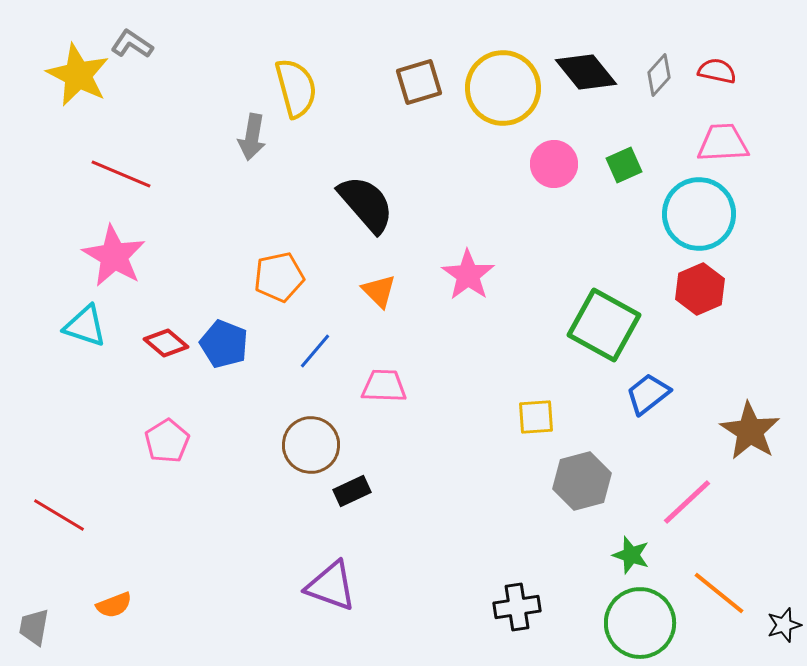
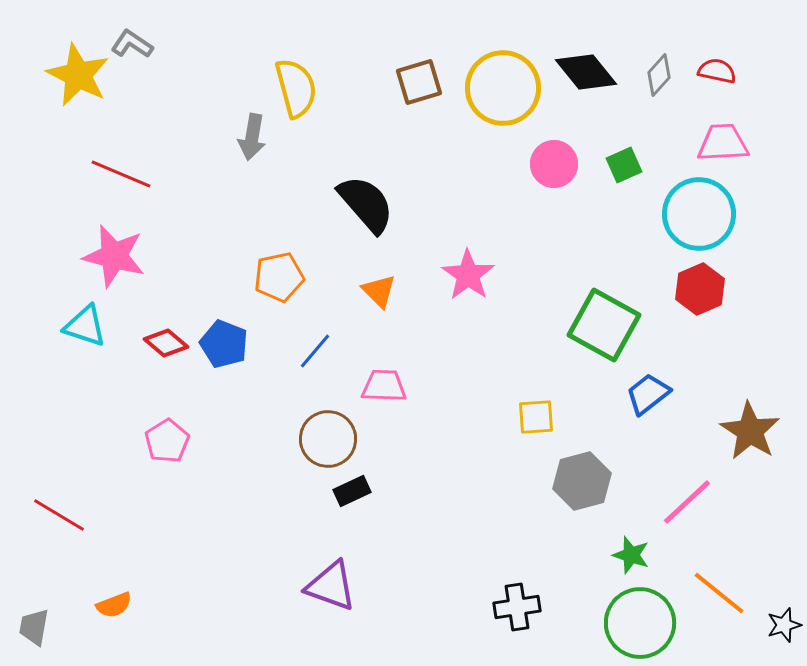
pink star at (114, 256): rotated 16 degrees counterclockwise
brown circle at (311, 445): moved 17 px right, 6 px up
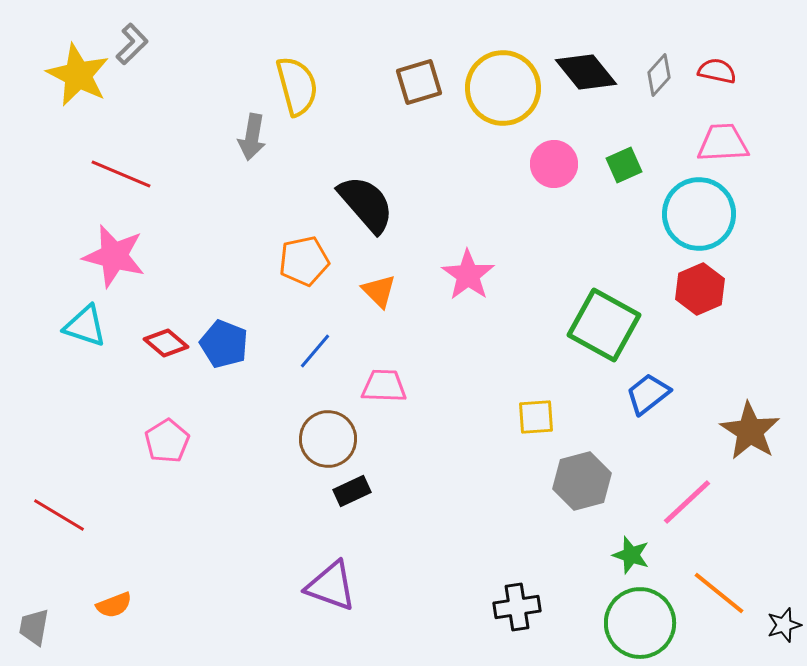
gray L-shape at (132, 44): rotated 102 degrees clockwise
yellow semicircle at (296, 88): moved 1 px right, 2 px up
orange pentagon at (279, 277): moved 25 px right, 16 px up
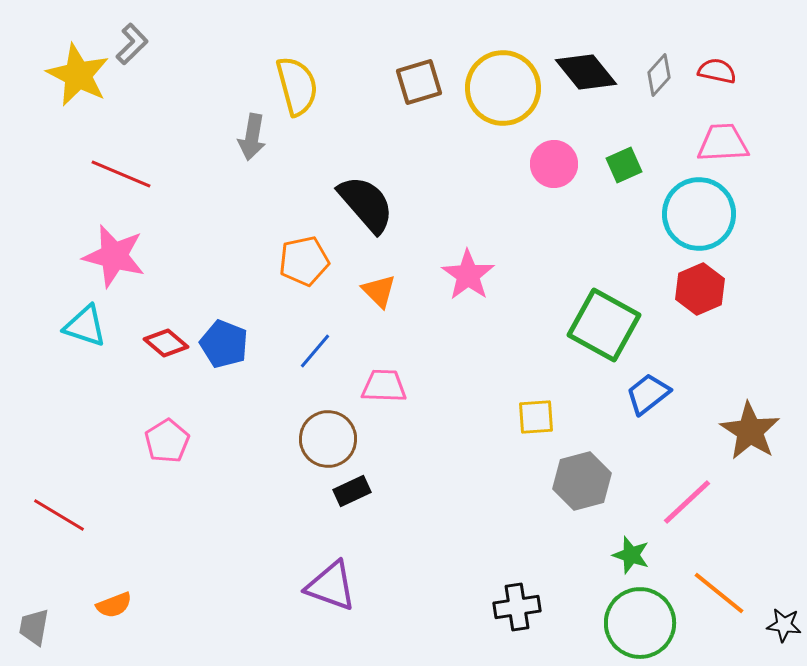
black star at (784, 625): rotated 24 degrees clockwise
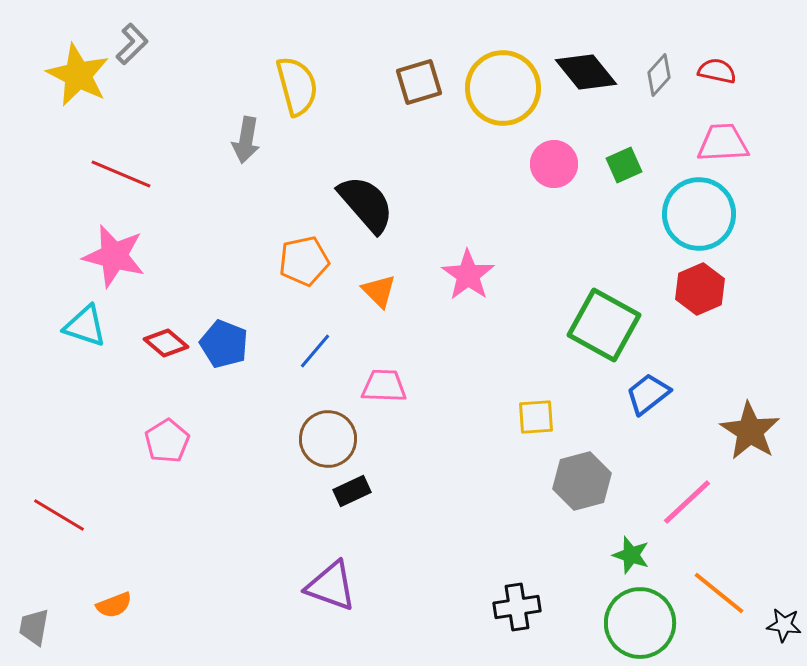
gray arrow at (252, 137): moved 6 px left, 3 px down
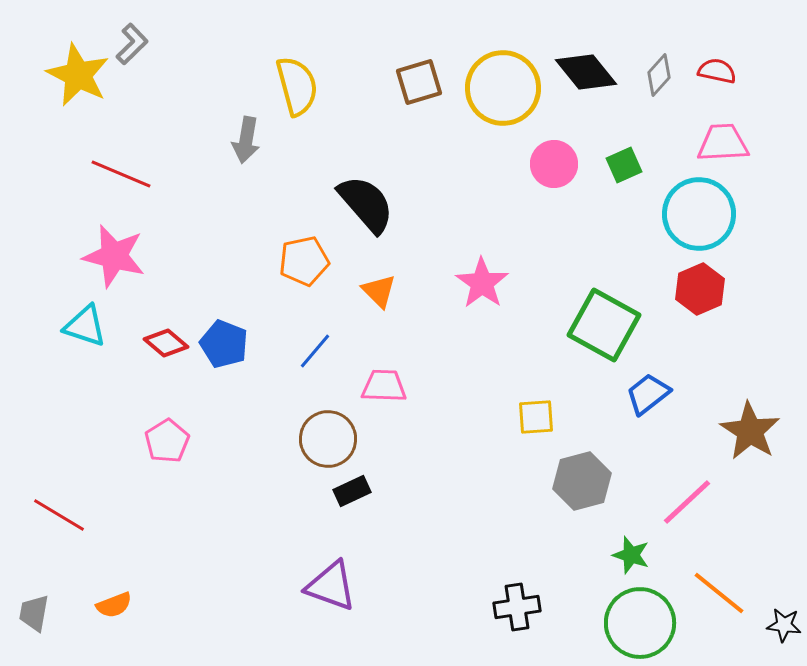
pink star at (468, 275): moved 14 px right, 8 px down
gray trapezoid at (34, 627): moved 14 px up
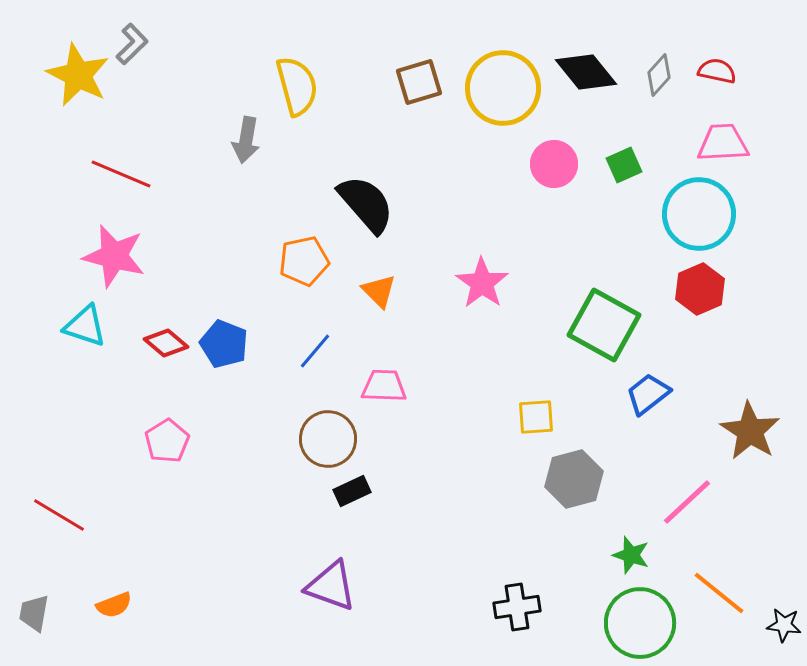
gray hexagon at (582, 481): moved 8 px left, 2 px up
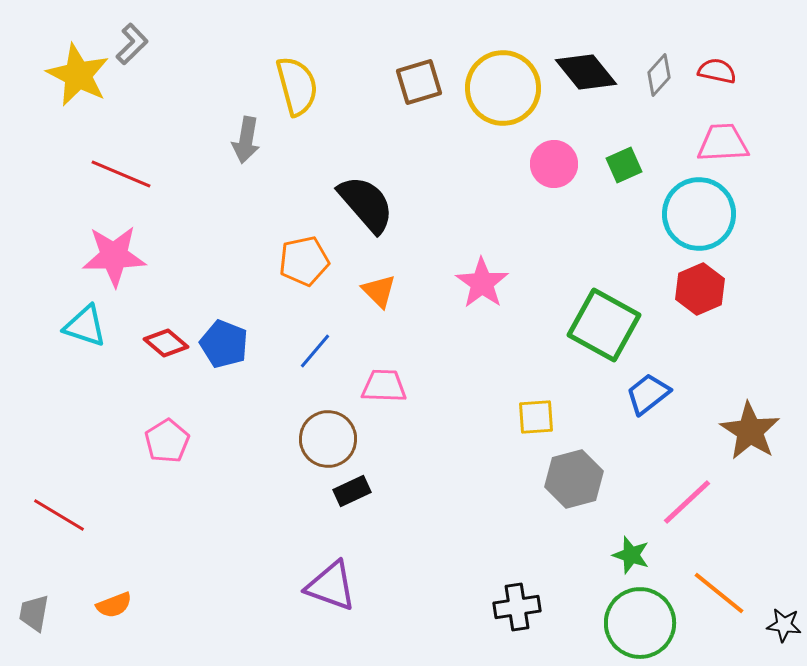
pink star at (114, 256): rotated 16 degrees counterclockwise
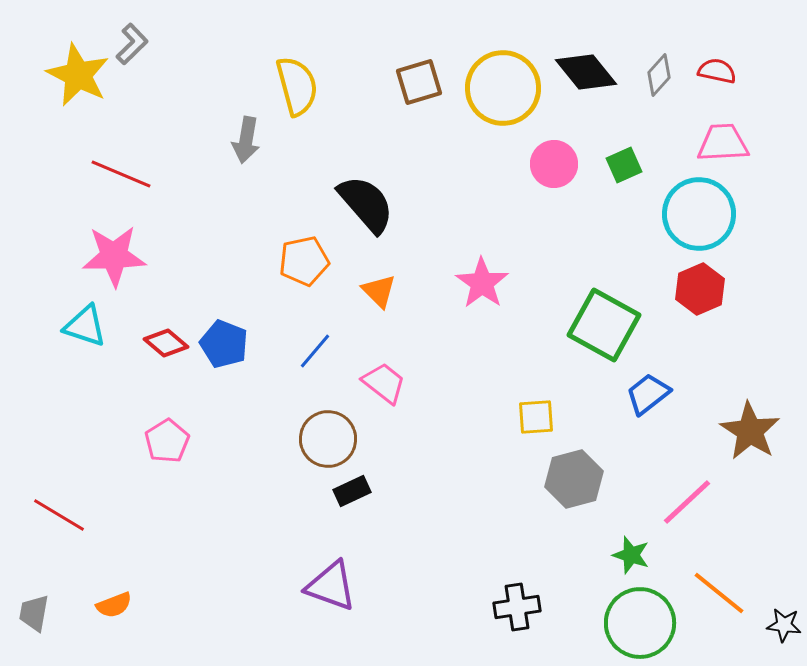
pink trapezoid at (384, 386): moved 3 px up; rotated 36 degrees clockwise
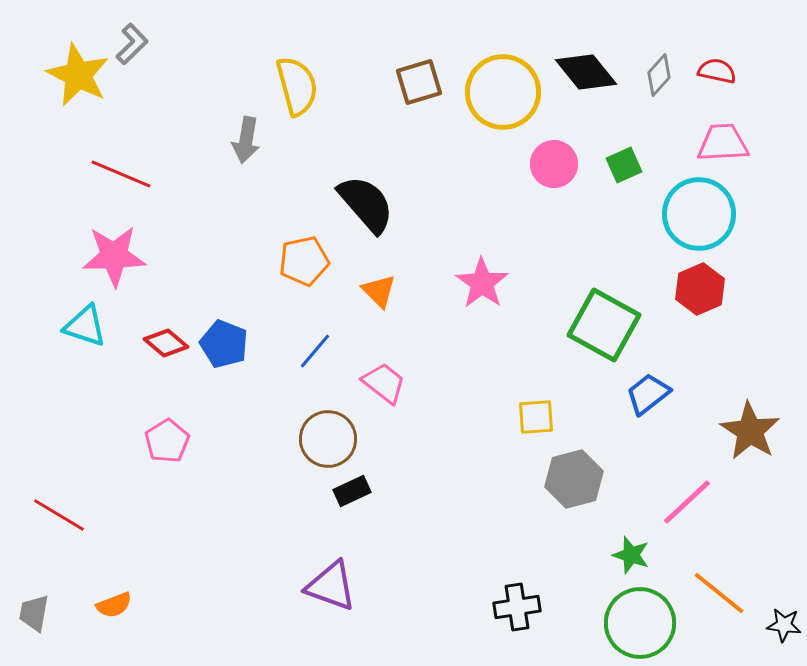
yellow circle at (503, 88): moved 4 px down
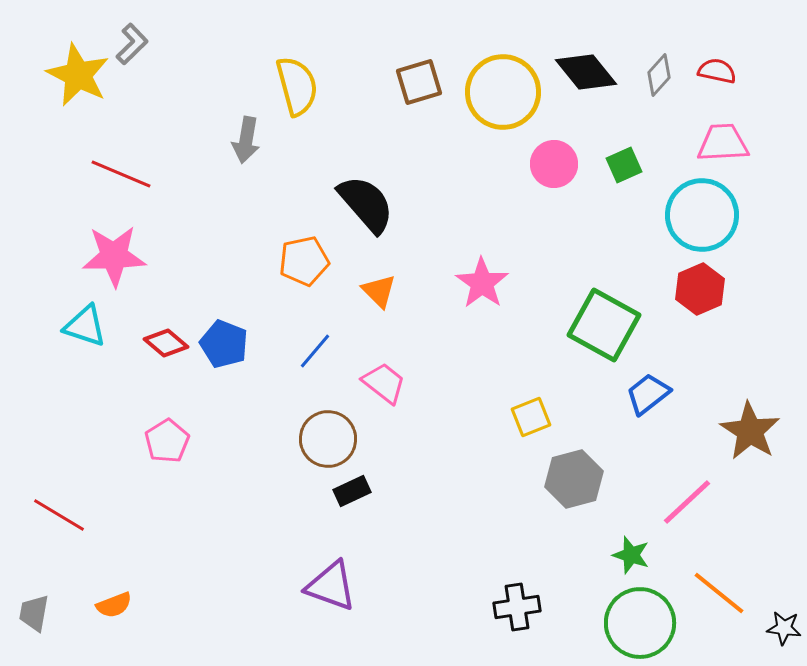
cyan circle at (699, 214): moved 3 px right, 1 px down
yellow square at (536, 417): moved 5 px left; rotated 18 degrees counterclockwise
black star at (784, 625): moved 3 px down
